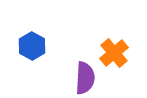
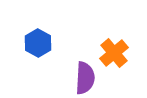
blue hexagon: moved 6 px right, 3 px up
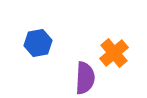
blue hexagon: rotated 20 degrees clockwise
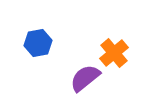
purple semicircle: rotated 132 degrees counterclockwise
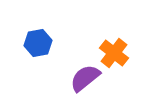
orange cross: rotated 12 degrees counterclockwise
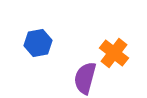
purple semicircle: rotated 36 degrees counterclockwise
